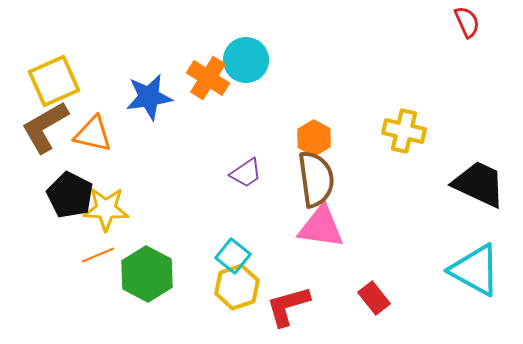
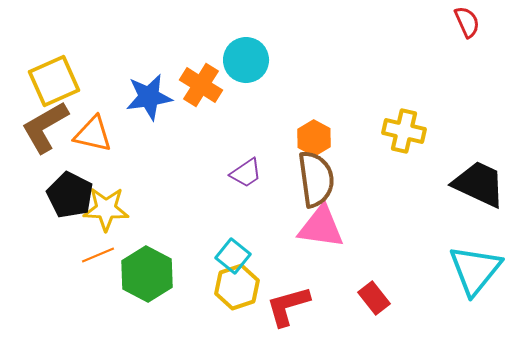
orange cross: moved 7 px left, 7 px down
cyan triangle: rotated 40 degrees clockwise
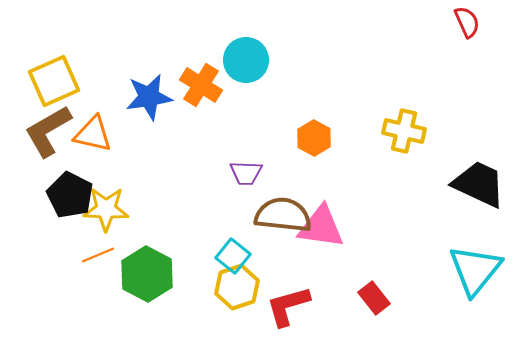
brown L-shape: moved 3 px right, 4 px down
purple trapezoid: rotated 36 degrees clockwise
brown semicircle: moved 33 px left, 36 px down; rotated 76 degrees counterclockwise
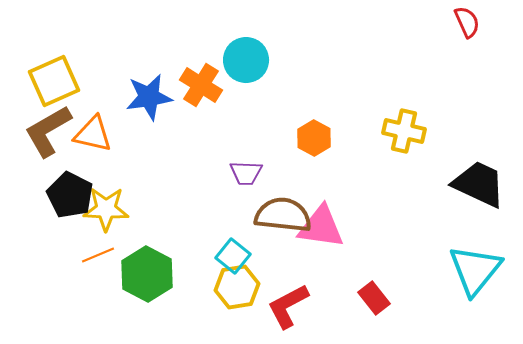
yellow hexagon: rotated 9 degrees clockwise
red L-shape: rotated 12 degrees counterclockwise
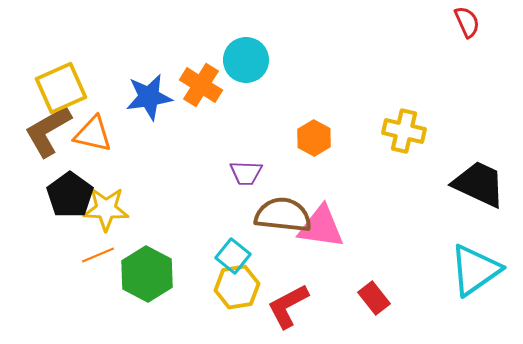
yellow square: moved 7 px right, 7 px down
black pentagon: rotated 9 degrees clockwise
cyan triangle: rotated 16 degrees clockwise
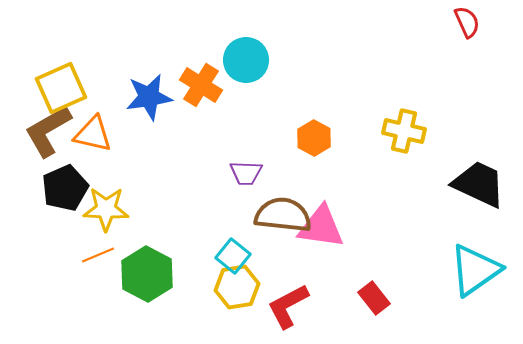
black pentagon: moved 5 px left, 7 px up; rotated 12 degrees clockwise
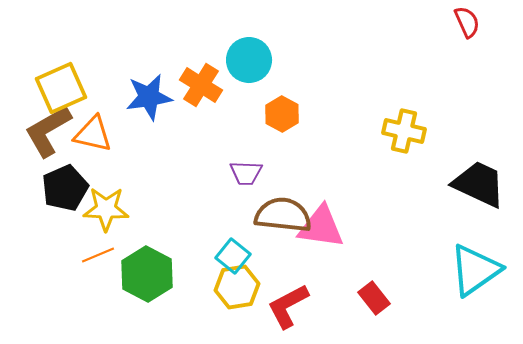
cyan circle: moved 3 px right
orange hexagon: moved 32 px left, 24 px up
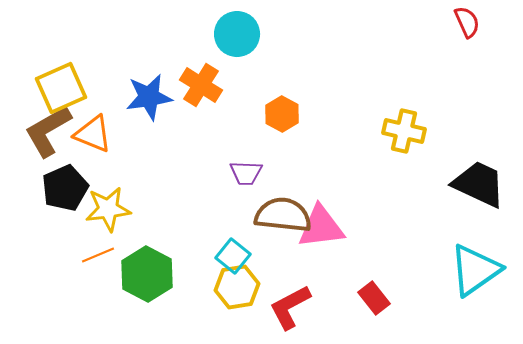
cyan circle: moved 12 px left, 26 px up
orange triangle: rotated 9 degrees clockwise
yellow star: moved 2 px right; rotated 9 degrees counterclockwise
pink triangle: rotated 15 degrees counterclockwise
red L-shape: moved 2 px right, 1 px down
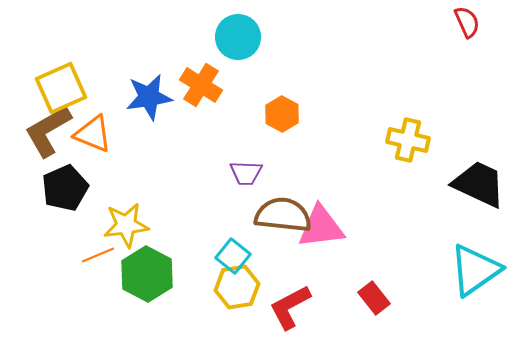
cyan circle: moved 1 px right, 3 px down
yellow cross: moved 4 px right, 9 px down
yellow star: moved 18 px right, 16 px down
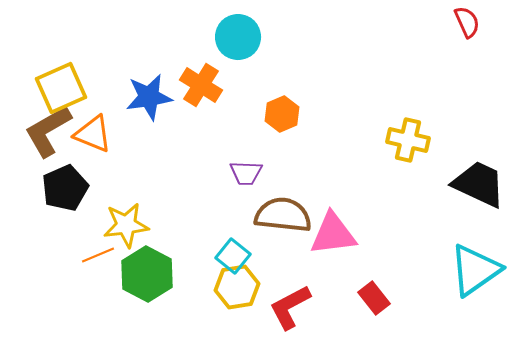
orange hexagon: rotated 8 degrees clockwise
pink triangle: moved 12 px right, 7 px down
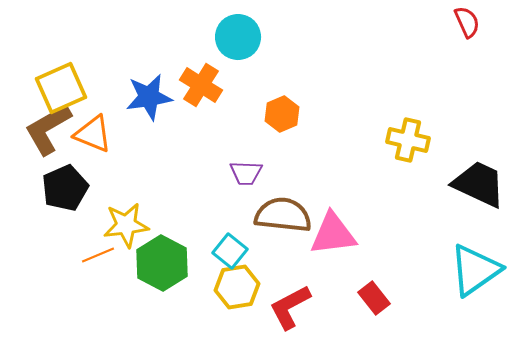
brown L-shape: moved 2 px up
cyan square: moved 3 px left, 5 px up
green hexagon: moved 15 px right, 11 px up
